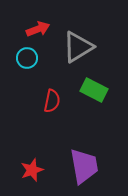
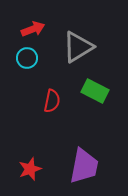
red arrow: moved 5 px left
green rectangle: moved 1 px right, 1 px down
purple trapezoid: rotated 21 degrees clockwise
red star: moved 2 px left, 1 px up
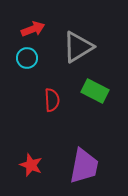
red semicircle: moved 1 px up; rotated 15 degrees counterclockwise
red star: moved 1 px right, 4 px up; rotated 30 degrees counterclockwise
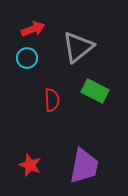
gray triangle: rotated 8 degrees counterclockwise
red star: moved 1 px left
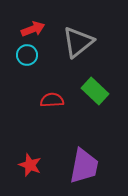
gray triangle: moved 5 px up
cyan circle: moved 3 px up
green rectangle: rotated 16 degrees clockwise
red semicircle: rotated 90 degrees counterclockwise
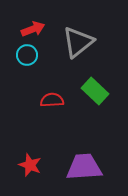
purple trapezoid: moved 1 px down; rotated 105 degrees counterclockwise
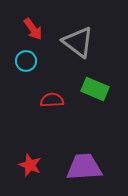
red arrow: rotated 75 degrees clockwise
gray triangle: rotated 44 degrees counterclockwise
cyan circle: moved 1 px left, 6 px down
green rectangle: moved 2 px up; rotated 20 degrees counterclockwise
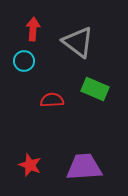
red arrow: rotated 140 degrees counterclockwise
cyan circle: moved 2 px left
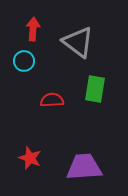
green rectangle: rotated 76 degrees clockwise
red star: moved 7 px up
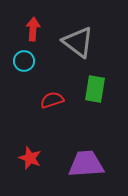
red semicircle: rotated 15 degrees counterclockwise
purple trapezoid: moved 2 px right, 3 px up
